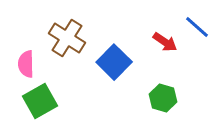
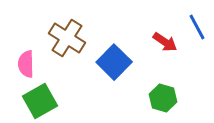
blue line: rotated 20 degrees clockwise
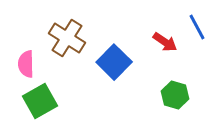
green hexagon: moved 12 px right, 3 px up
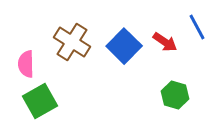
brown cross: moved 5 px right, 4 px down
blue square: moved 10 px right, 16 px up
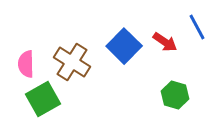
brown cross: moved 20 px down
green square: moved 3 px right, 2 px up
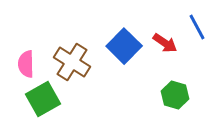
red arrow: moved 1 px down
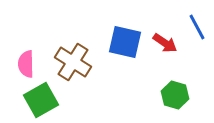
blue square: moved 1 px right, 4 px up; rotated 32 degrees counterclockwise
brown cross: moved 1 px right
green square: moved 2 px left, 1 px down
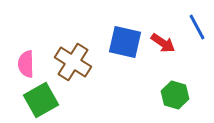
red arrow: moved 2 px left
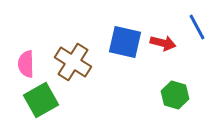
red arrow: rotated 20 degrees counterclockwise
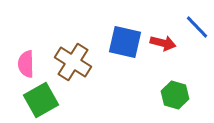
blue line: rotated 16 degrees counterclockwise
